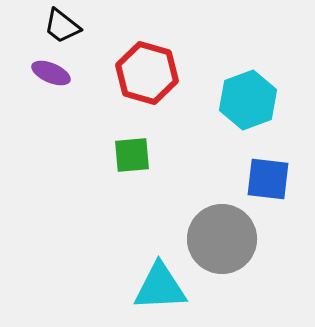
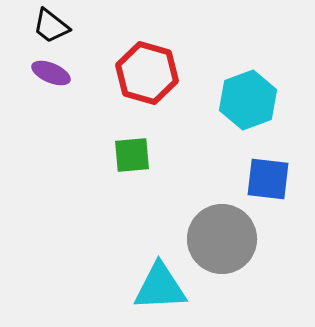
black trapezoid: moved 11 px left
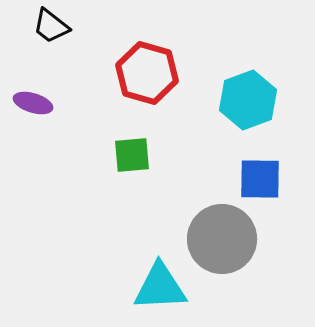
purple ellipse: moved 18 px left, 30 px down; rotated 6 degrees counterclockwise
blue square: moved 8 px left; rotated 6 degrees counterclockwise
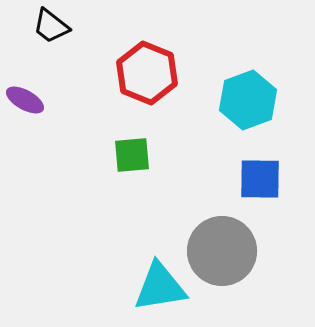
red hexagon: rotated 6 degrees clockwise
purple ellipse: moved 8 px left, 3 px up; rotated 12 degrees clockwise
gray circle: moved 12 px down
cyan triangle: rotated 6 degrees counterclockwise
